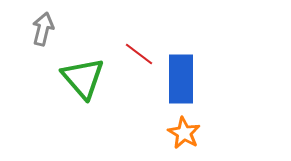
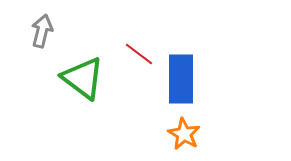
gray arrow: moved 1 px left, 2 px down
green triangle: rotated 12 degrees counterclockwise
orange star: moved 1 px down
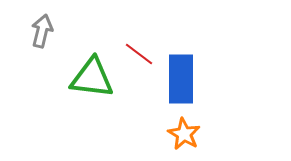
green triangle: moved 9 px right; rotated 30 degrees counterclockwise
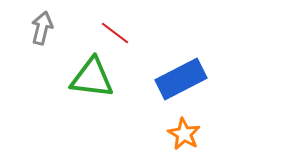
gray arrow: moved 3 px up
red line: moved 24 px left, 21 px up
blue rectangle: rotated 63 degrees clockwise
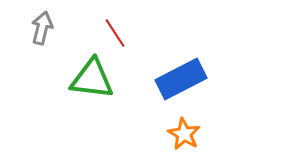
red line: rotated 20 degrees clockwise
green triangle: moved 1 px down
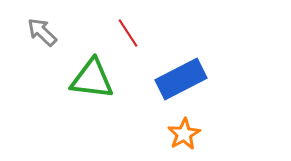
gray arrow: moved 4 px down; rotated 60 degrees counterclockwise
red line: moved 13 px right
orange star: rotated 12 degrees clockwise
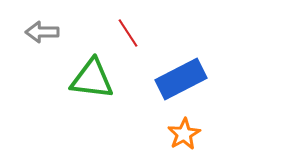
gray arrow: rotated 44 degrees counterclockwise
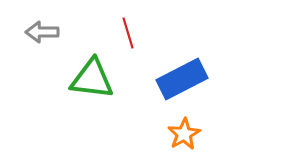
red line: rotated 16 degrees clockwise
blue rectangle: moved 1 px right
